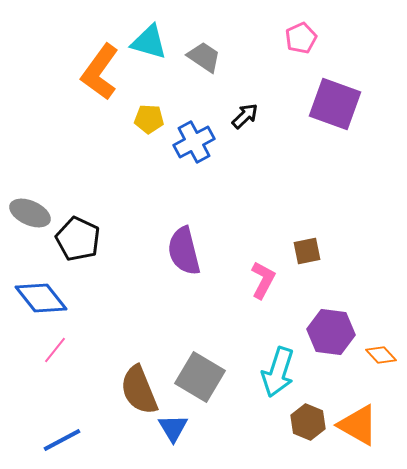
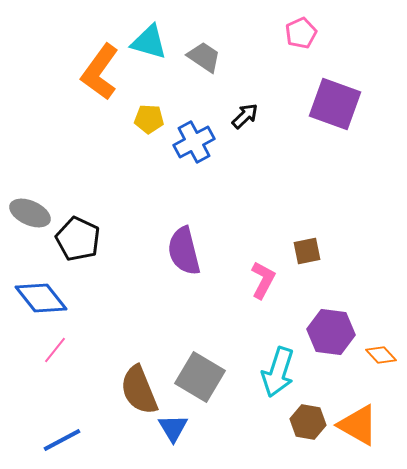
pink pentagon: moved 5 px up
brown hexagon: rotated 12 degrees counterclockwise
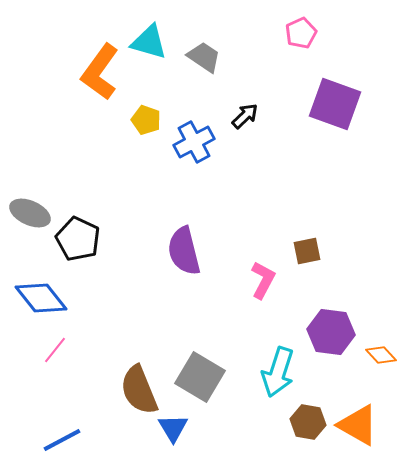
yellow pentagon: moved 3 px left, 1 px down; rotated 16 degrees clockwise
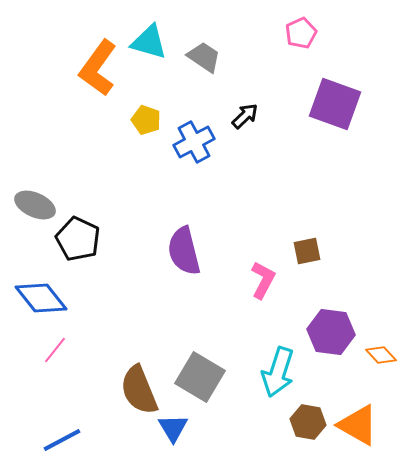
orange L-shape: moved 2 px left, 4 px up
gray ellipse: moved 5 px right, 8 px up
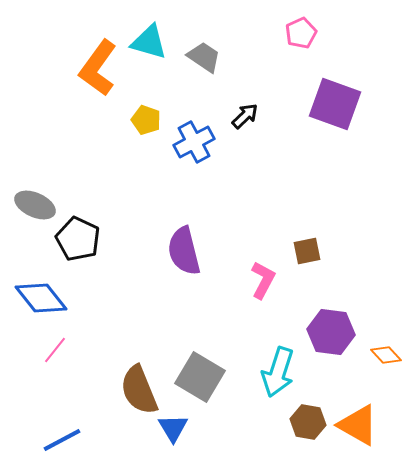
orange diamond: moved 5 px right
